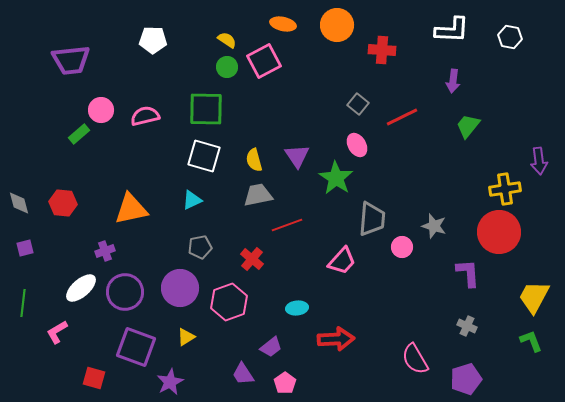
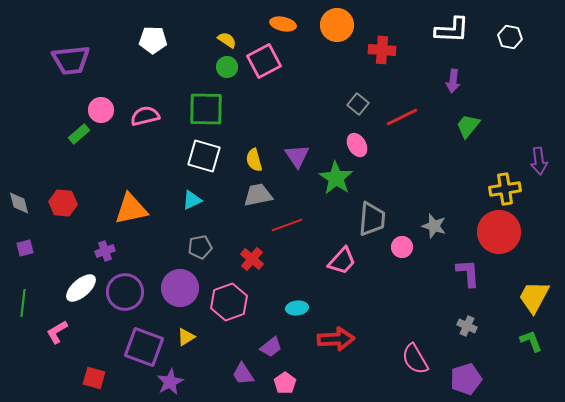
purple square at (136, 347): moved 8 px right
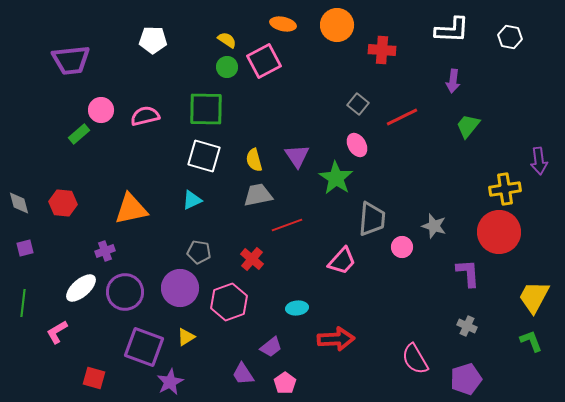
gray pentagon at (200, 247): moved 1 px left, 5 px down; rotated 20 degrees clockwise
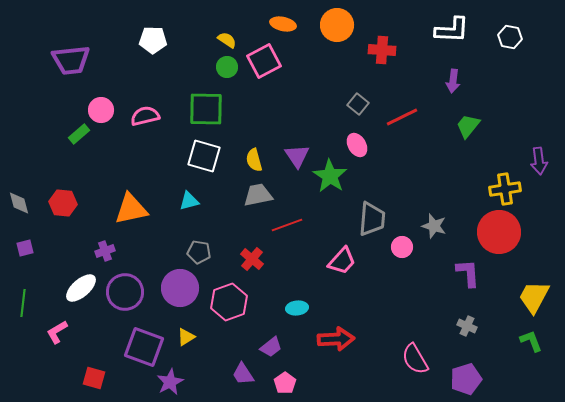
green star at (336, 178): moved 6 px left, 2 px up
cyan triangle at (192, 200): moved 3 px left, 1 px down; rotated 10 degrees clockwise
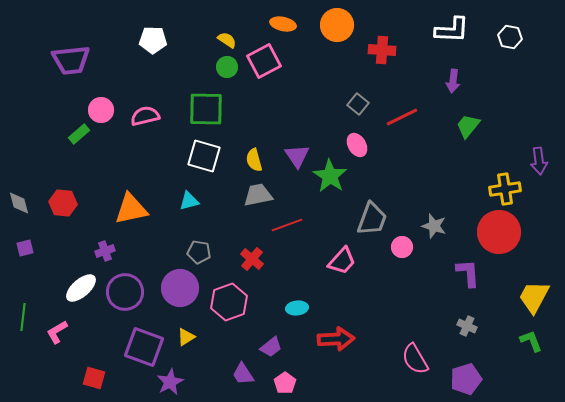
gray trapezoid at (372, 219): rotated 15 degrees clockwise
green line at (23, 303): moved 14 px down
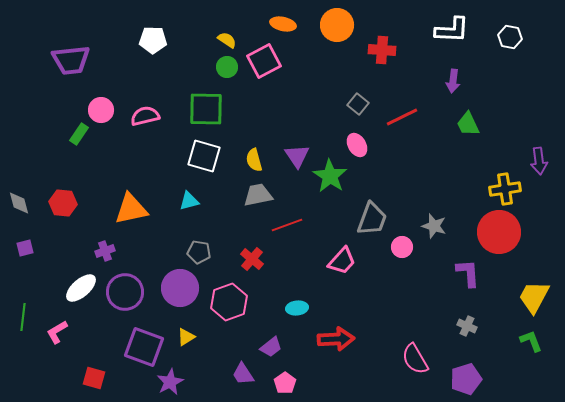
green trapezoid at (468, 126): moved 2 px up; rotated 64 degrees counterclockwise
green rectangle at (79, 134): rotated 15 degrees counterclockwise
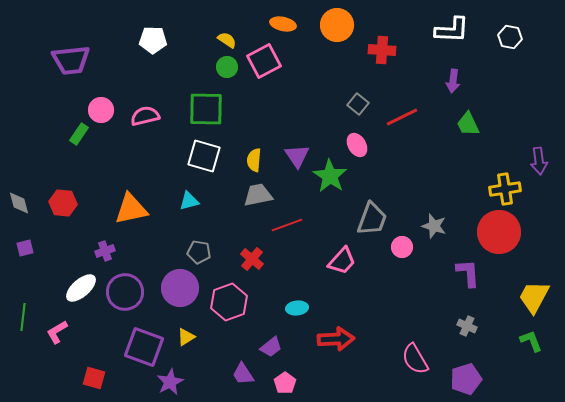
yellow semicircle at (254, 160): rotated 20 degrees clockwise
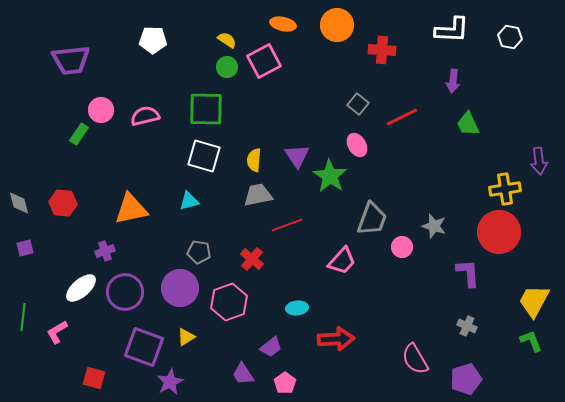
yellow trapezoid at (534, 297): moved 4 px down
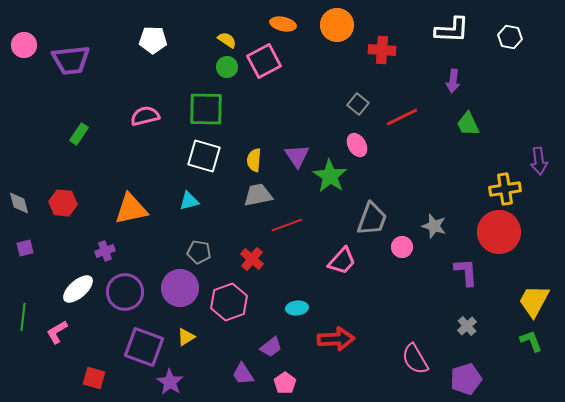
pink circle at (101, 110): moved 77 px left, 65 px up
purple L-shape at (468, 273): moved 2 px left, 1 px up
white ellipse at (81, 288): moved 3 px left, 1 px down
gray cross at (467, 326): rotated 24 degrees clockwise
purple star at (170, 382): rotated 12 degrees counterclockwise
